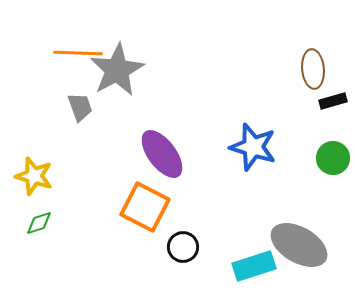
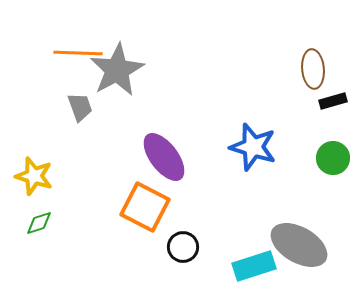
purple ellipse: moved 2 px right, 3 px down
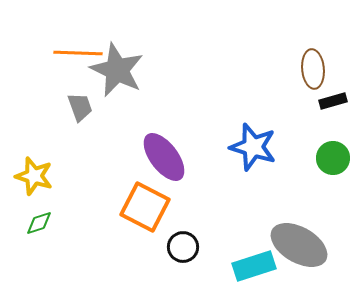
gray star: rotated 18 degrees counterclockwise
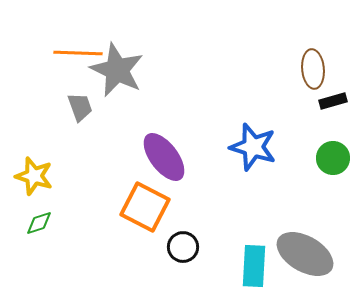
gray ellipse: moved 6 px right, 9 px down
cyan rectangle: rotated 69 degrees counterclockwise
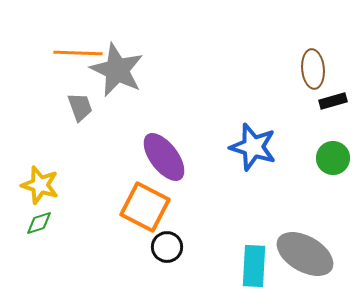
yellow star: moved 6 px right, 9 px down
black circle: moved 16 px left
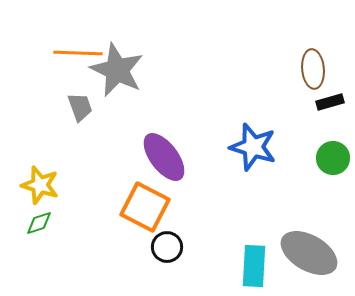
black rectangle: moved 3 px left, 1 px down
gray ellipse: moved 4 px right, 1 px up
